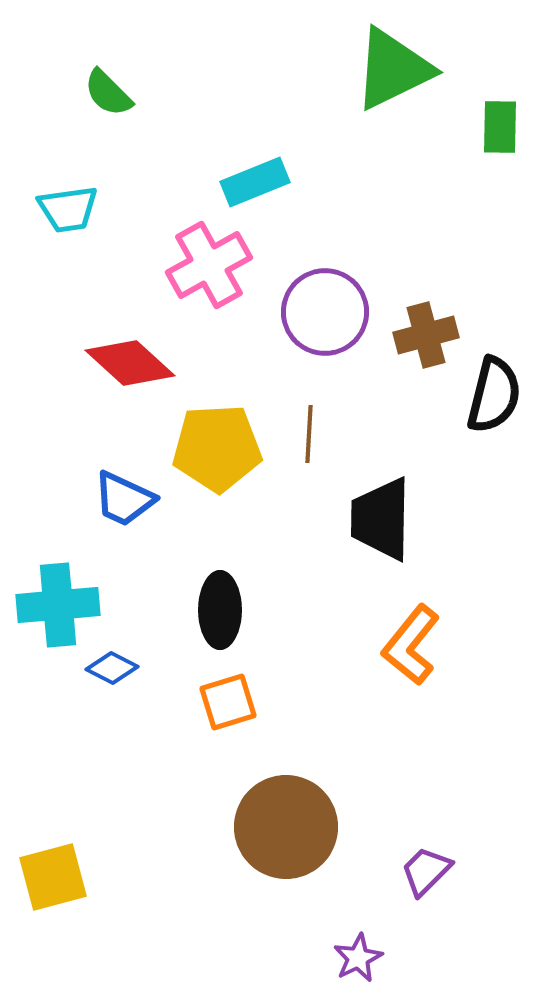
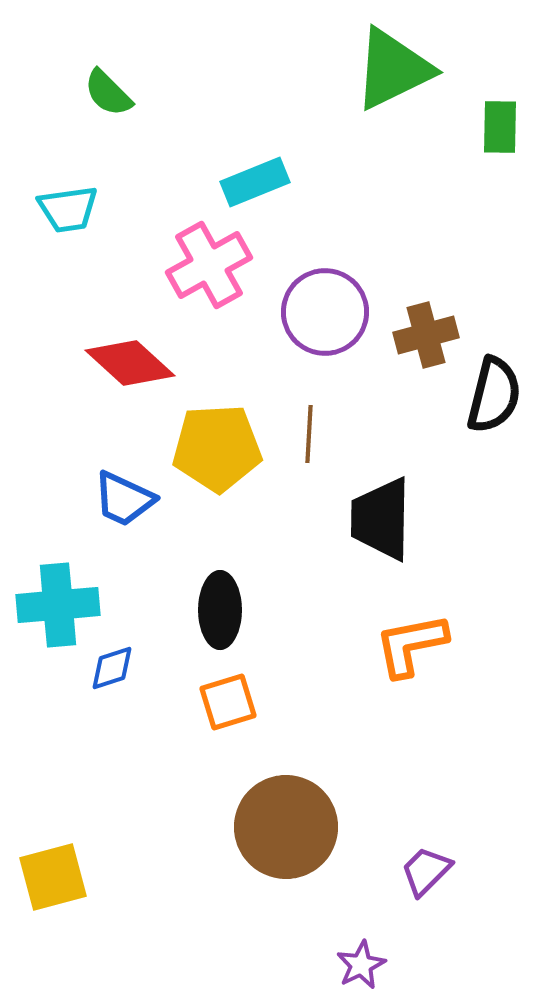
orange L-shape: rotated 40 degrees clockwise
blue diamond: rotated 45 degrees counterclockwise
purple star: moved 3 px right, 7 px down
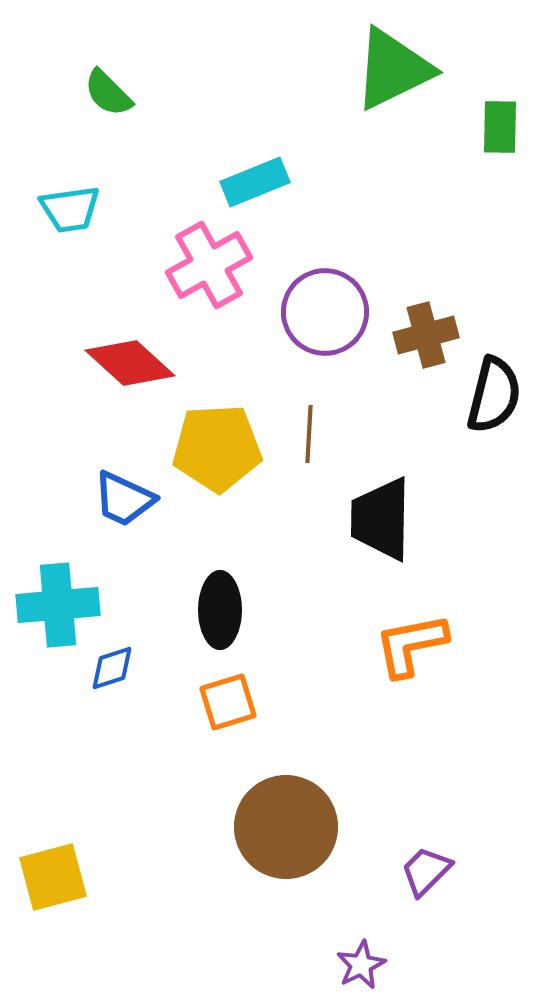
cyan trapezoid: moved 2 px right
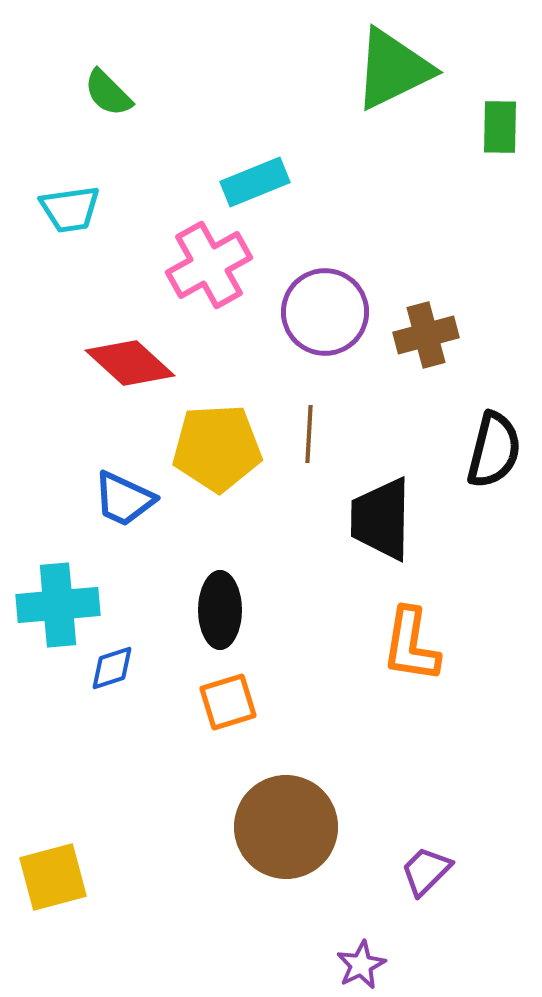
black semicircle: moved 55 px down
orange L-shape: rotated 70 degrees counterclockwise
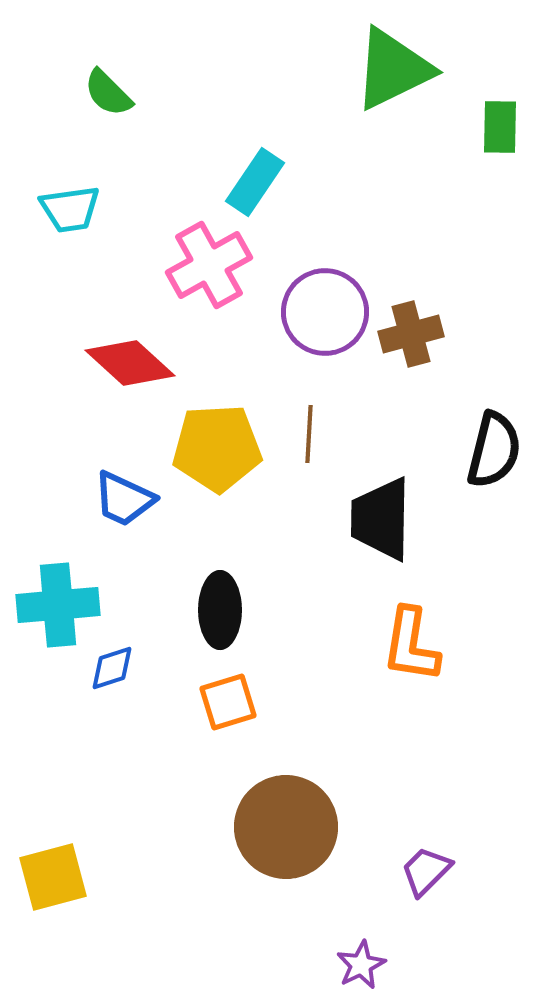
cyan rectangle: rotated 34 degrees counterclockwise
brown cross: moved 15 px left, 1 px up
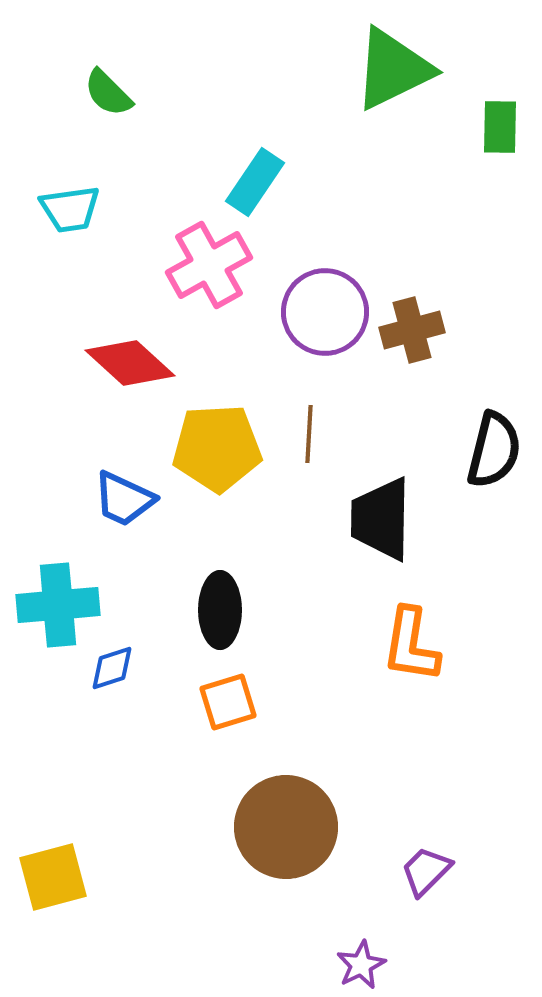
brown cross: moved 1 px right, 4 px up
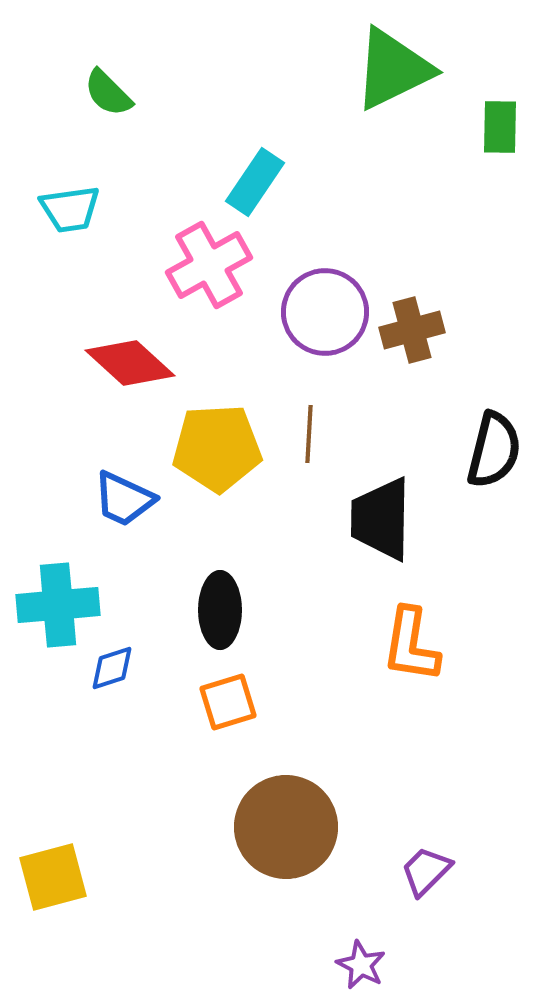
purple star: rotated 18 degrees counterclockwise
